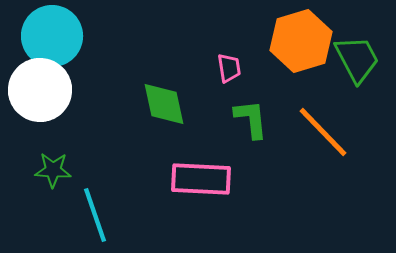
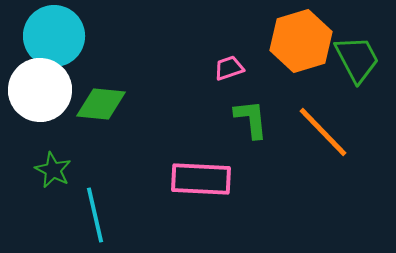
cyan circle: moved 2 px right
pink trapezoid: rotated 100 degrees counterclockwise
green diamond: moved 63 px left; rotated 72 degrees counterclockwise
green star: rotated 24 degrees clockwise
cyan line: rotated 6 degrees clockwise
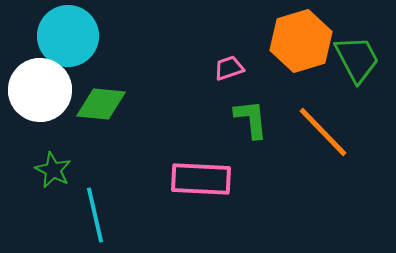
cyan circle: moved 14 px right
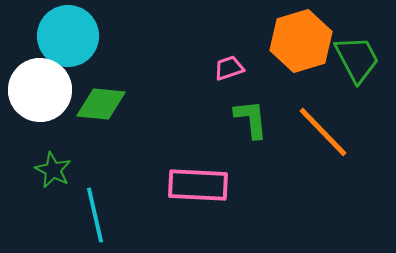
pink rectangle: moved 3 px left, 6 px down
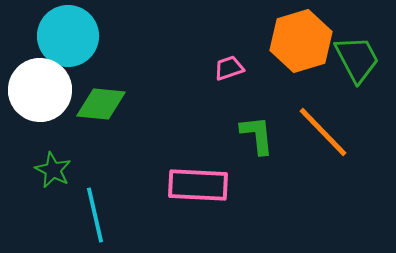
green L-shape: moved 6 px right, 16 px down
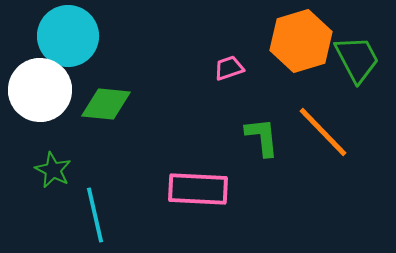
green diamond: moved 5 px right
green L-shape: moved 5 px right, 2 px down
pink rectangle: moved 4 px down
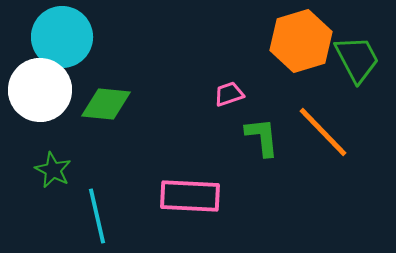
cyan circle: moved 6 px left, 1 px down
pink trapezoid: moved 26 px down
pink rectangle: moved 8 px left, 7 px down
cyan line: moved 2 px right, 1 px down
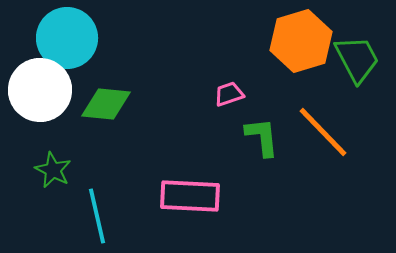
cyan circle: moved 5 px right, 1 px down
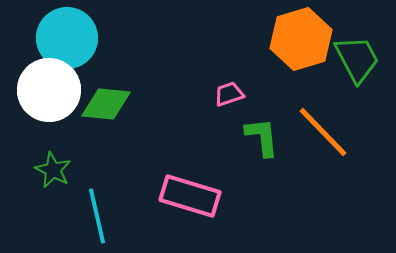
orange hexagon: moved 2 px up
white circle: moved 9 px right
pink rectangle: rotated 14 degrees clockwise
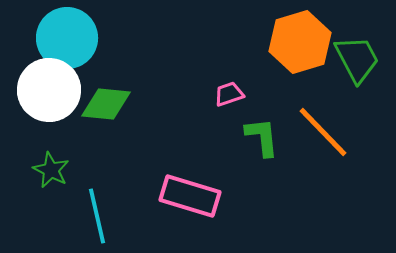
orange hexagon: moved 1 px left, 3 px down
green star: moved 2 px left
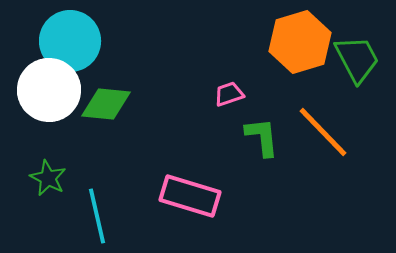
cyan circle: moved 3 px right, 3 px down
green star: moved 3 px left, 8 px down
